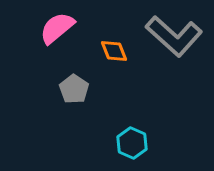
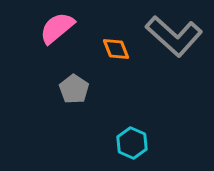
orange diamond: moved 2 px right, 2 px up
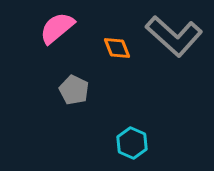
orange diamond: moved 1 px right, 1 px up
gray pentagon: moved 1 px down; rotated 8 degrees counterclockwise
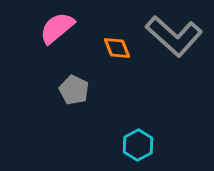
cyan hexagon: moved 6 px right, 2 px down; rotated 8 degrees clockwise
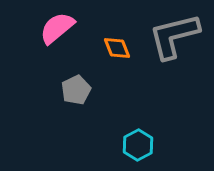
gray L-shape: rotated 124 degrees clockwise
gray pentagon: moved 2 px right; rotated 20 degrees clockwise
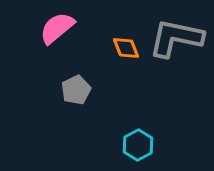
gray L-shape: moved 2 px right, 2 px down; rotated 26 degrees clockwise
orange diamond: moved 9 px right
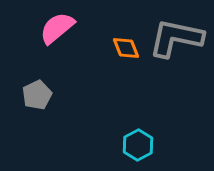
gray pentagon: moved 39 px left, 5 px down
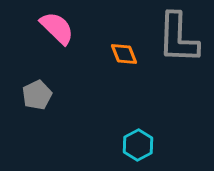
pink semicircle: rotated 84 degrees clockwise
gray L-shape: moved 2 px right; rotated 100 degrees counterclockwise
orange diamond: moved 2 px left, 6 px down
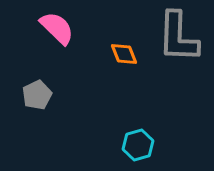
gray L-shape: moved 1 px up
cyan hexagon: rotated 12 degrees clockwise
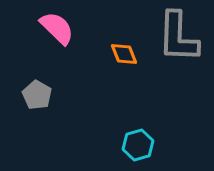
gray pentagon: rotated 16 degrees counterclockwise
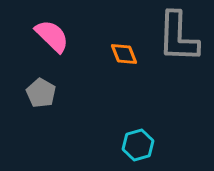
pink semicircle: moved 5 px left, 8 px down
gray pentagon: moved 4 px right, 2 px up
